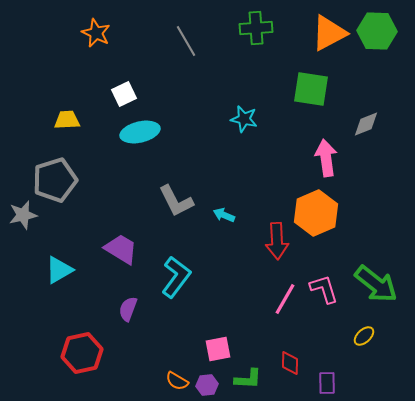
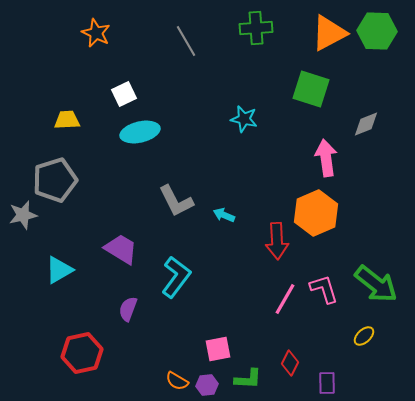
green square: rotated 9 degrees clockwise
red diamond: rotated 25 degrees clockwise
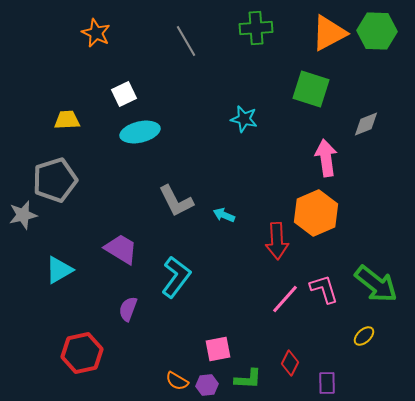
pink line: rotated 12 degrees clockwise
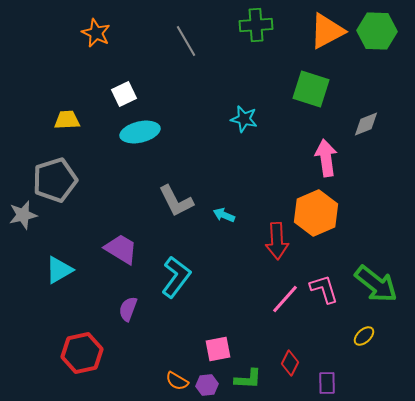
green cross: moved 3 px up
orange triangle: moved 2 px left, 2 px up
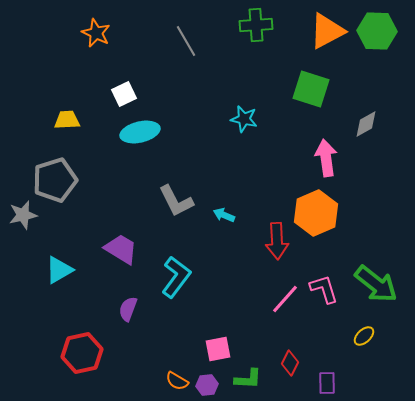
gray diamond: rotated 8 degrees counterclockwise
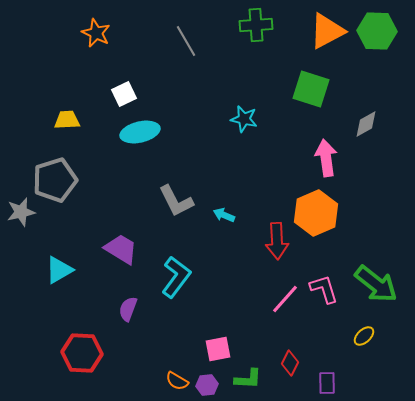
gray star: moved 2 px left, 3 px up
red hexagon: rotated 15 degrees clockwise
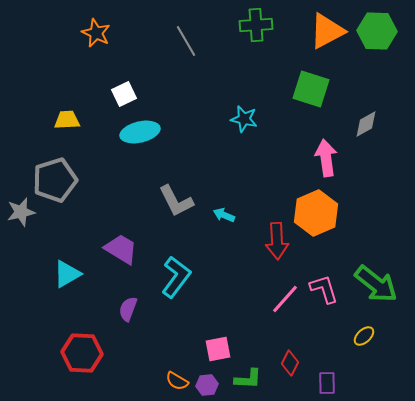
cyan triangle: moved 8 px right, 4 px down
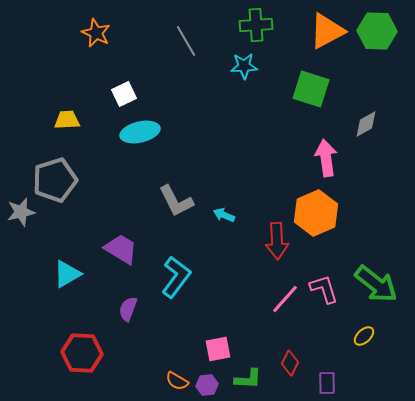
cyan star: moved 53 px up; rotated 16 degrees counterclockwise
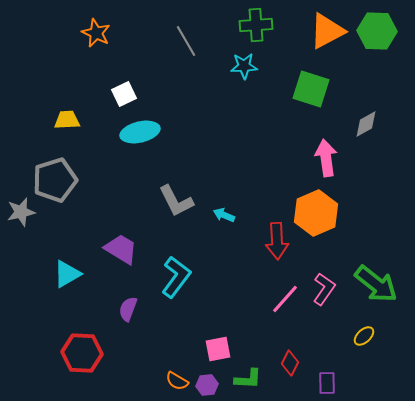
pink L-shape: rotated 52 degrees clockwise
